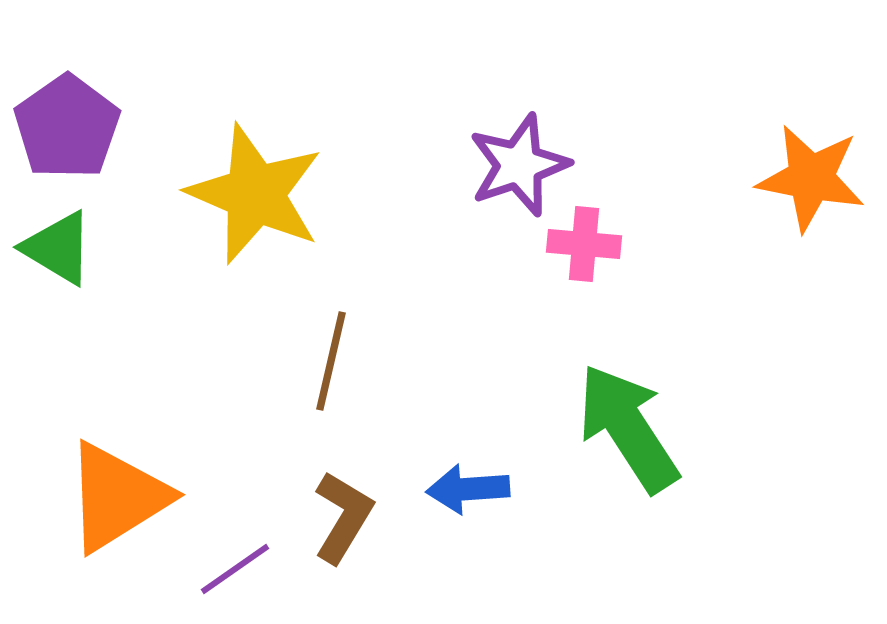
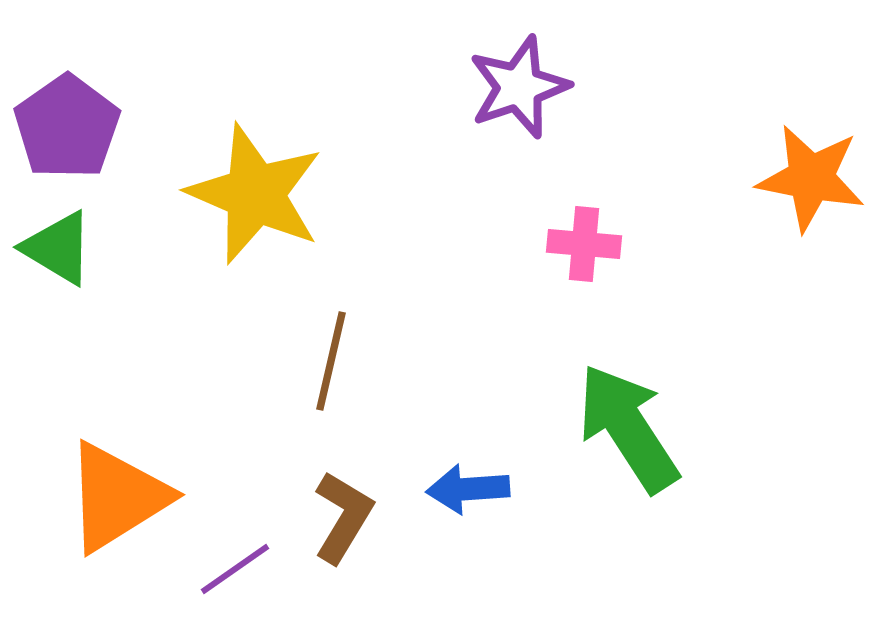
purple star: moved 78 px up
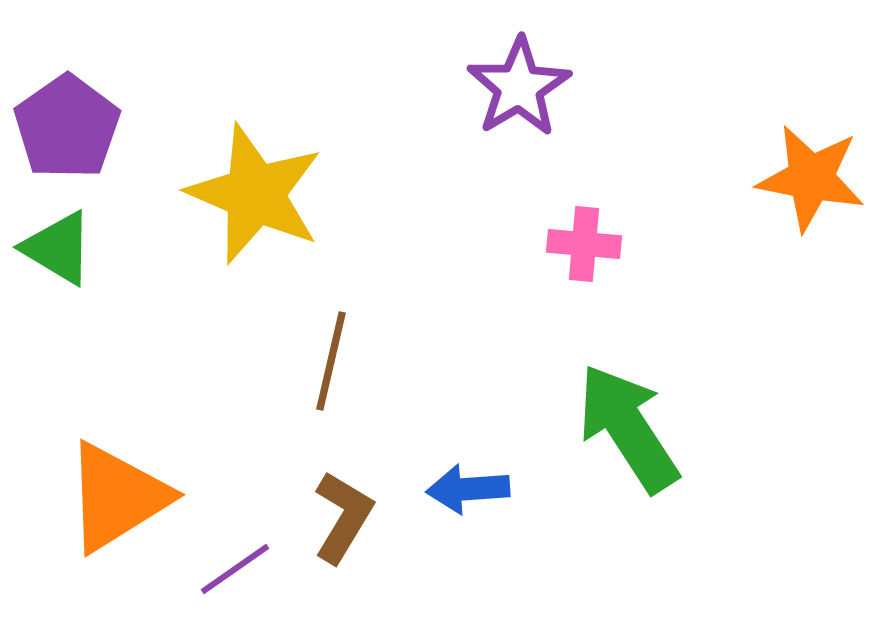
purple star: rotated 12 degrees counterclockwise
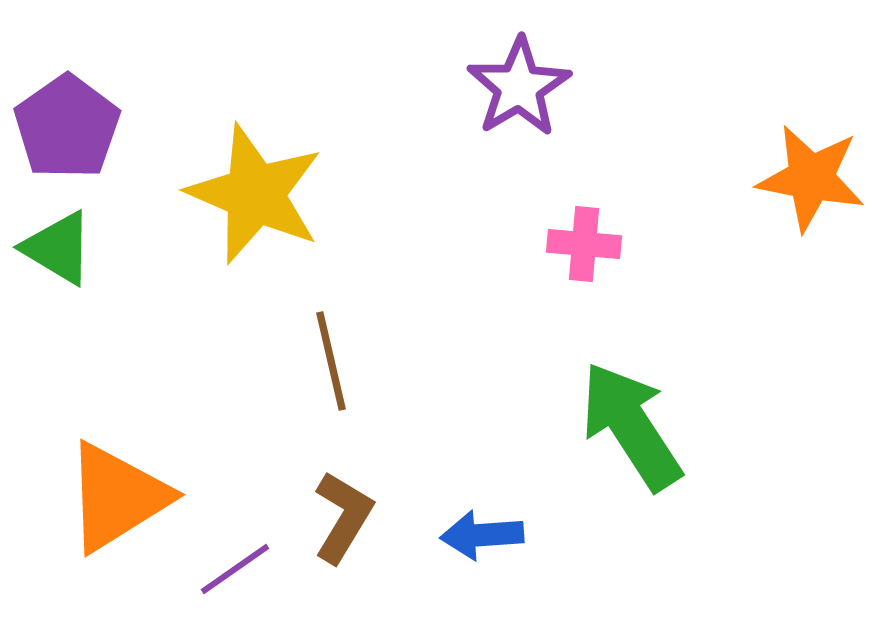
brown line: rotated 26 degrees counterclockwise
green arrow: moved 3 px right, 2 px up
blue arrow: moved 14 px right, 46 px down
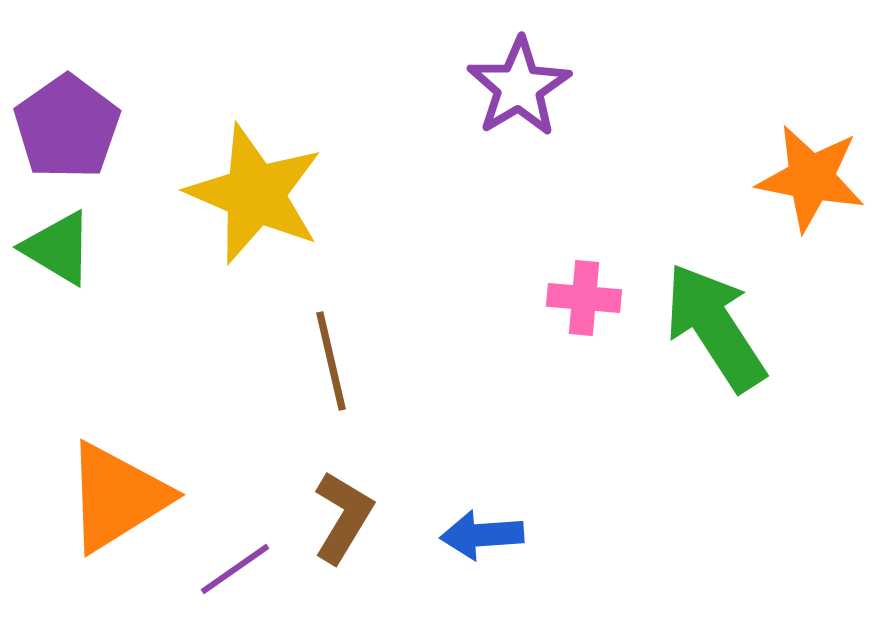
pink cross: moved 54 px down
green arrow: moved 84 px right, 99 px up
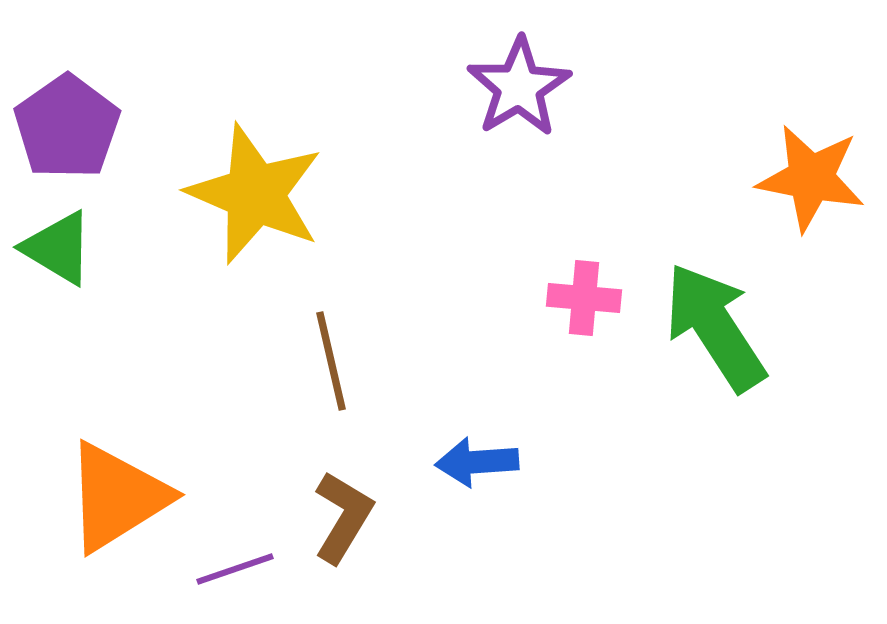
blue arrow: moved 5 px left, 73 px up
purple line: rotated 16 degrees clockwise
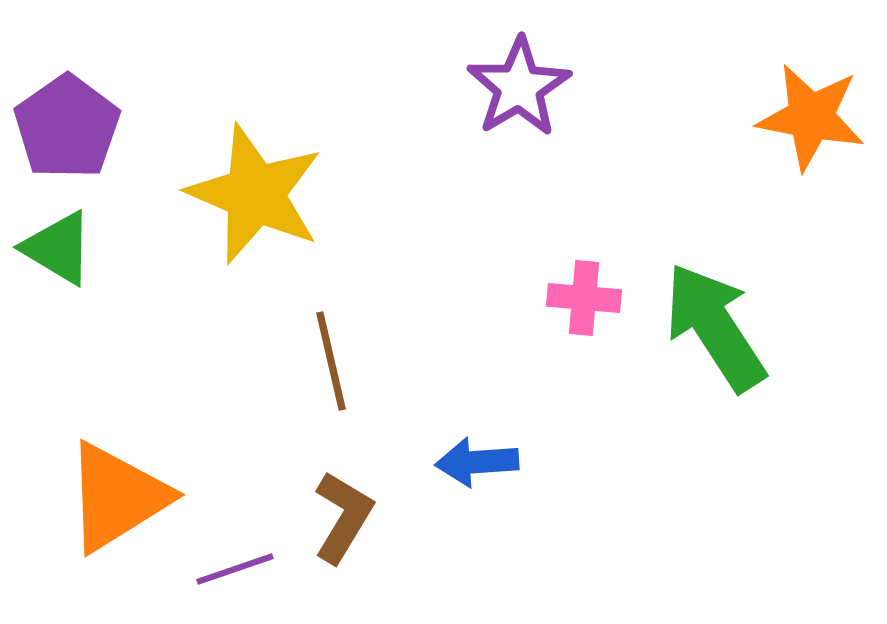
orange star: moved 61 px up
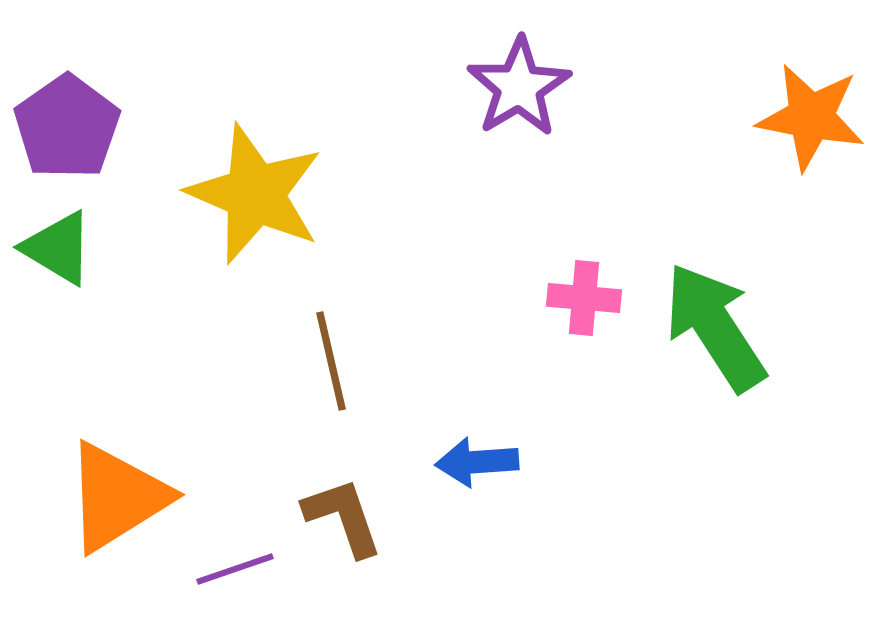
brown L-shape: rotated 50 degrees counterclockwise
